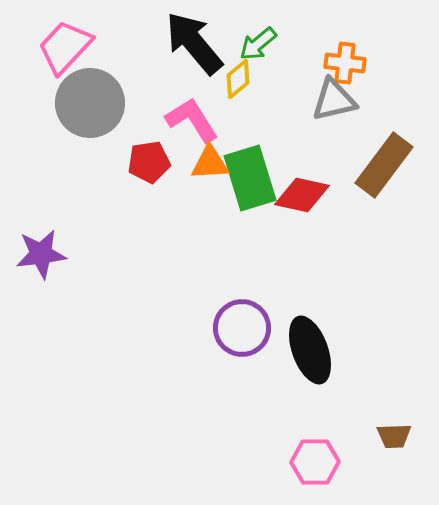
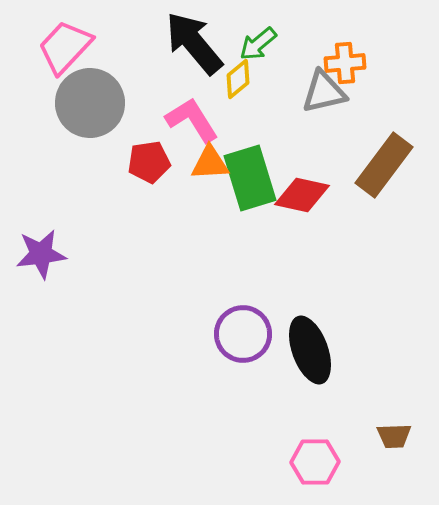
orange cross: rotated 12 degrees counterclockwise
gray triangle: moved 10 px left, 8 px up
purple circle: moved 1 px right, 6 px down
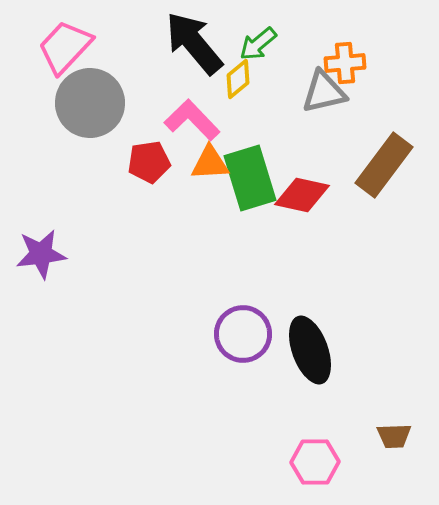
pink L-shape: rotated 12 degrees counterclockwise
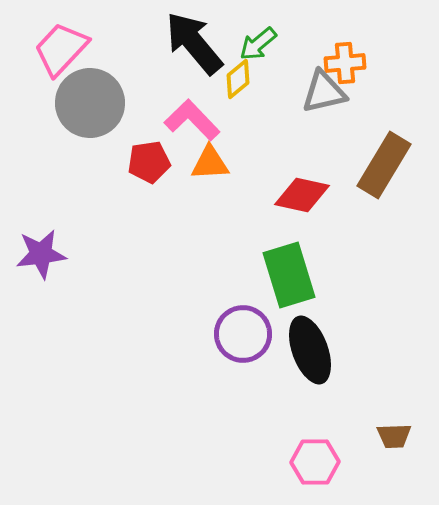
pink trapezoid: moved 4 px left, 2 px down
brown rectangle: rotated 6 degrees counterclockwise
green rectangle: moved 39 px right, 97 px down
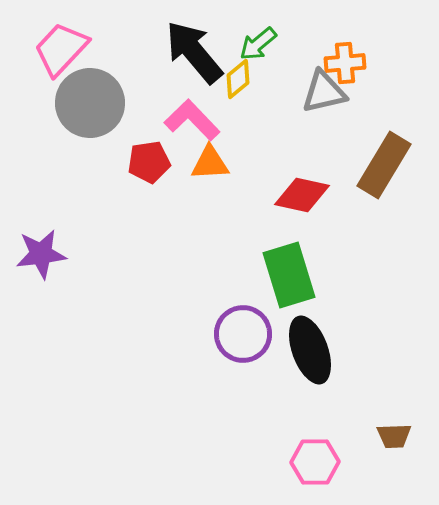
black arrow: moved 9 px down
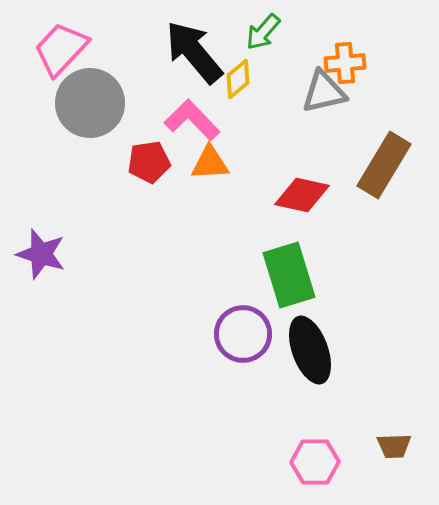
green arrow: moved 5 px right, 12 px up; rotated 9 degrees counterclockwise
purple star: rotated 24 degrees clockwise
brown trapezoid: moved 10 px down
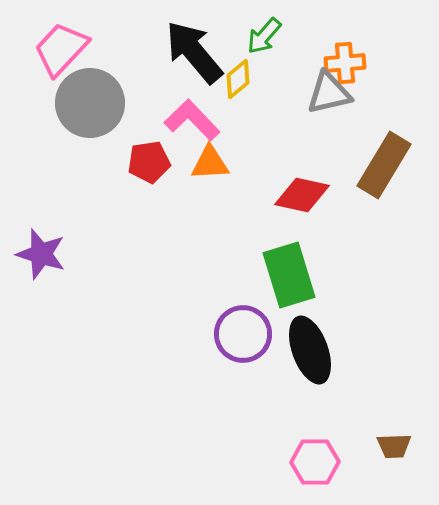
green arrow: moved 1 px right, 4 px down
gray triangle: moved 5 px right, 1 px down
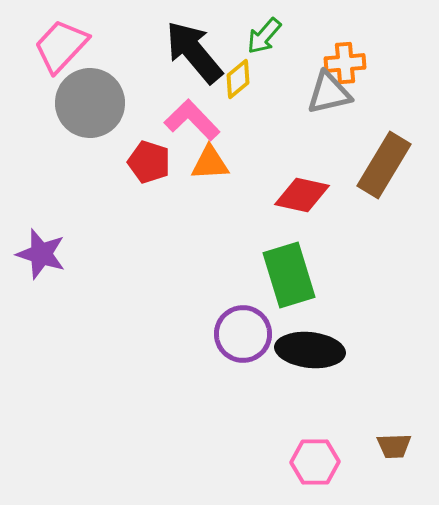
pink trapezoid: moved 3 px up
red pentagon: rotated 27 degrees clockwise
black ellipse: rotated 64 degrees counterclockwise
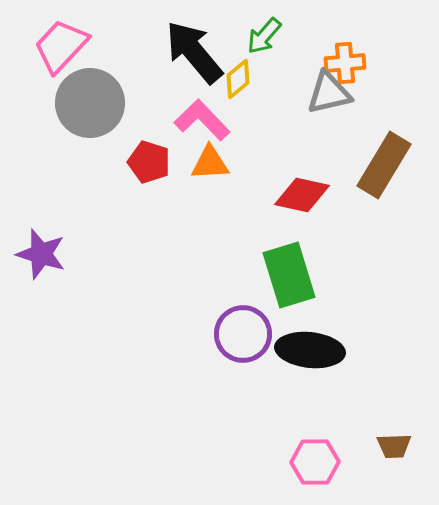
pink L-shape: moved 10 px right
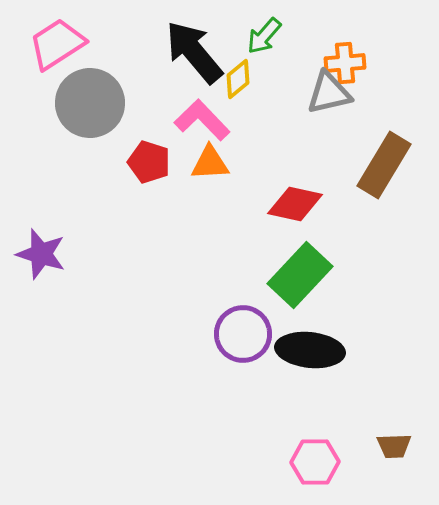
pink trapezoid: moved 4 px left, 2 px up; rotated 14 degrees clockwise
red diamond: moved 7 px left, 9 px down
green rectangle: moved 11 px right; rotated 60 degrees clockwise
